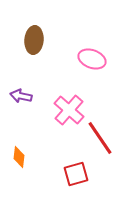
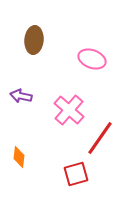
red line: rotated 69 degrees clockwise
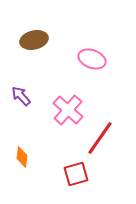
brown ellipse: rotated 72 degrees clockwise
purple arrow: rotated 35 degrees clockwise
pink cross: moved 1 px left
orange diamond: moved 3 px right
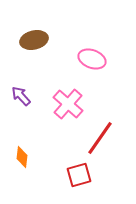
pink cross: moved 6 px up
red square: moved 3 px right, 1 px down
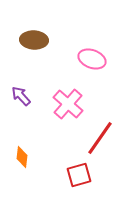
brown ellipse: rotated 16 degrees clockwise
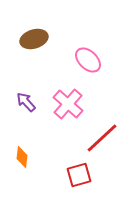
brown ellipse: moved 1 px up; rotated 20 degrees counterclockwise
pink ellipse: moved 4 px left, 1 px down; rotated 24 degrees clockwise
purple arrow: moved 5 px right, 6 px down
red line: moved 2 px right; rotated 12 degrees clockwise
